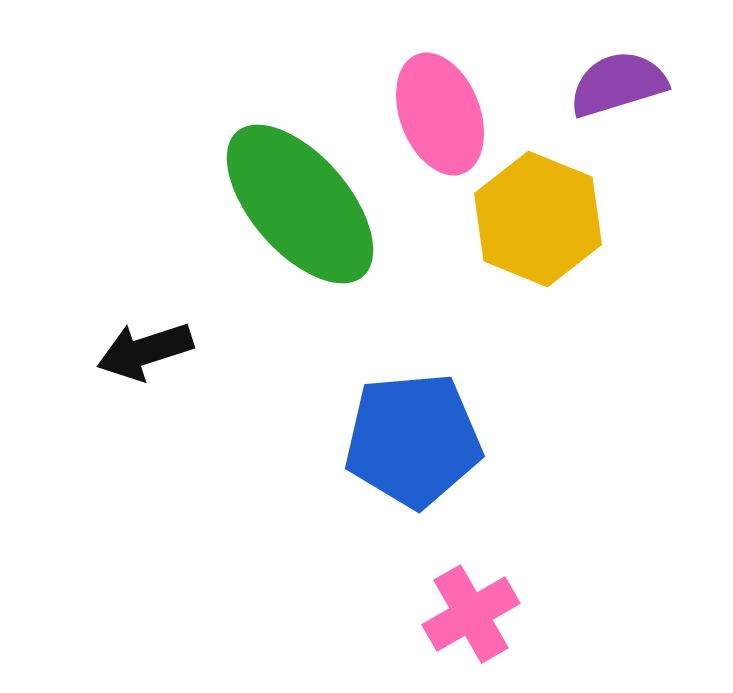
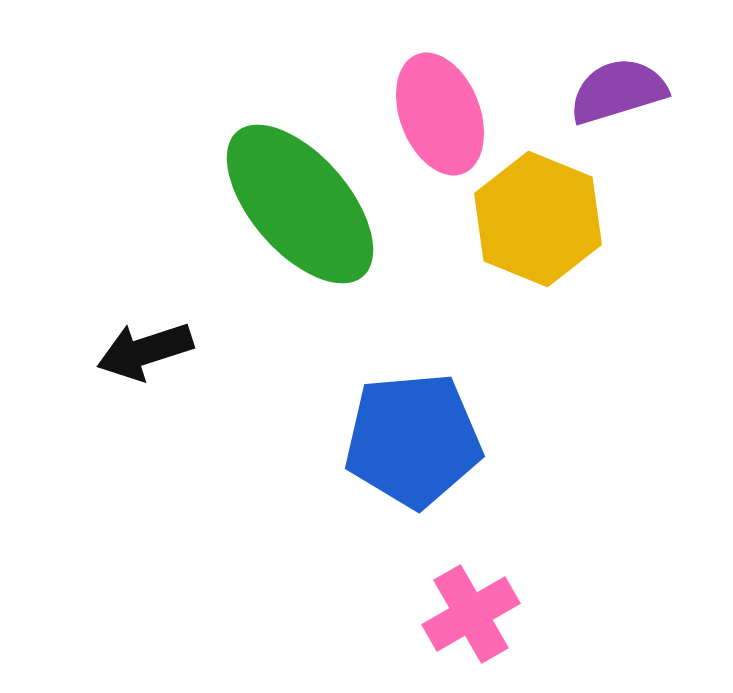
purple semicircle: moved 7 px down
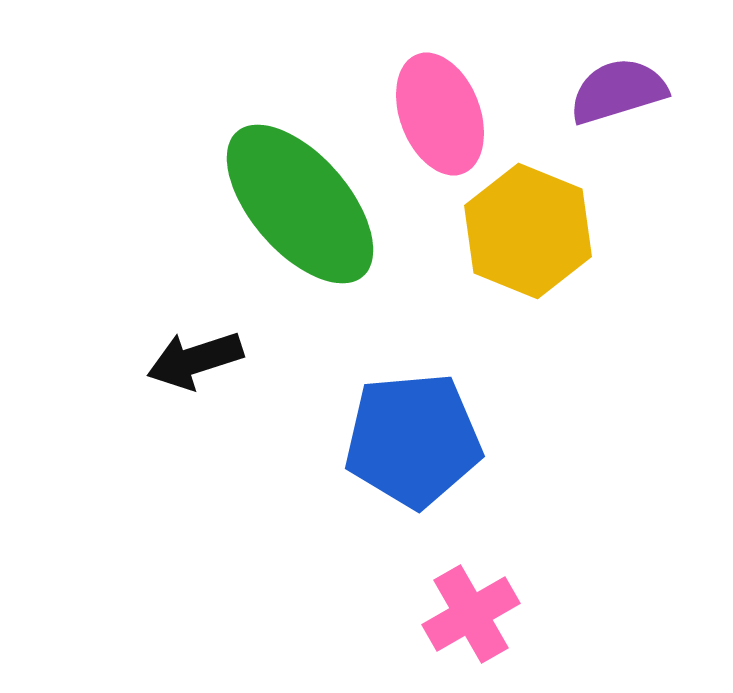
yellow hexagon: moved 10 px left, 12 px down
black arrow: moved 50 px right, 9 px down
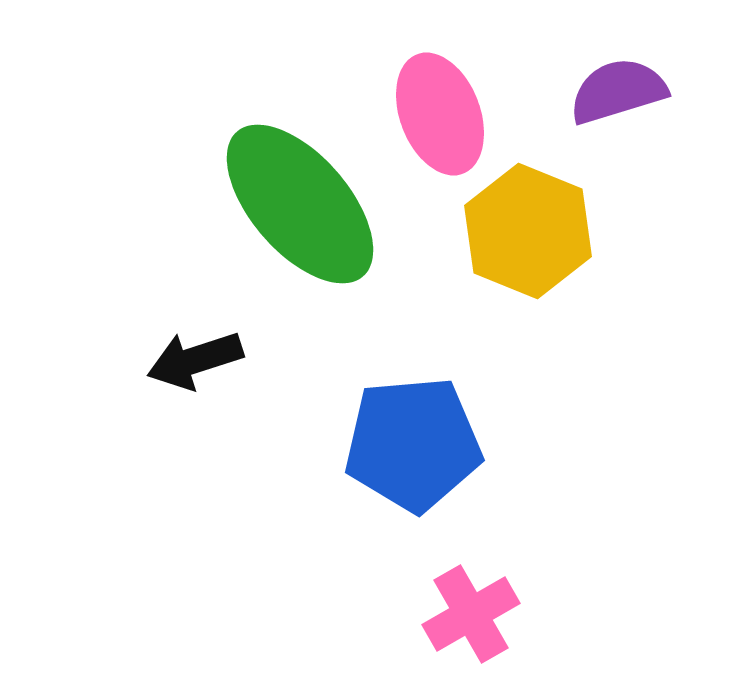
blue pentagon: moved 4 px down
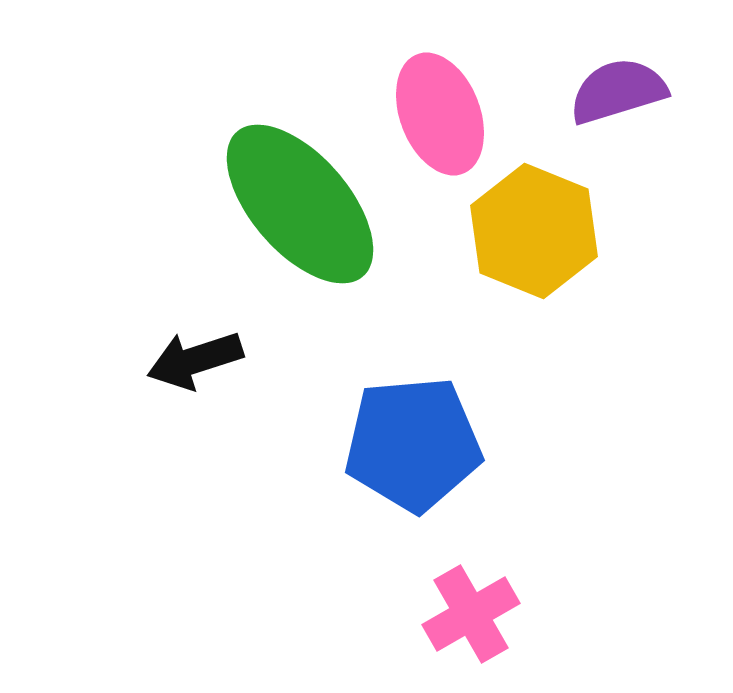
yellow hexagon: moved 6 px right
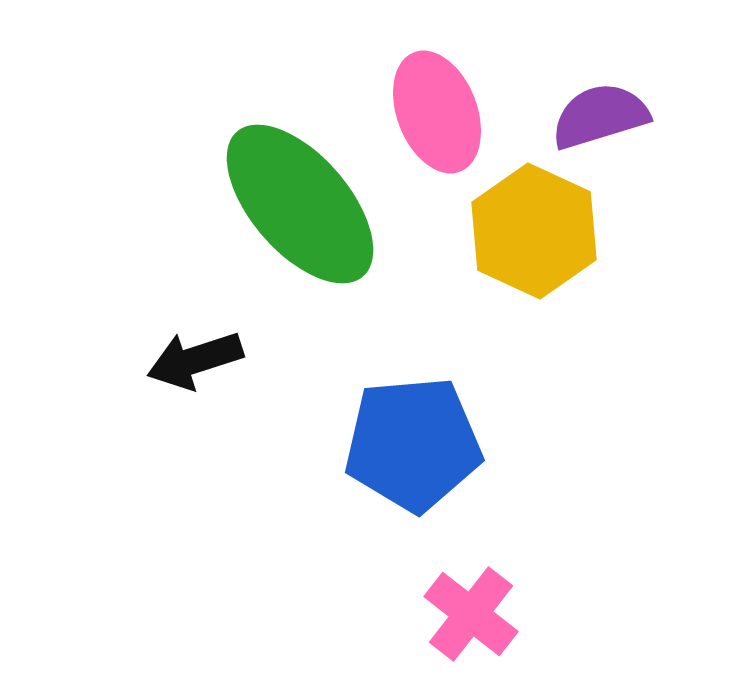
purple semicircle: moved 18 px left, 25 px down
pink ellipse: moved 3 px left, 2 px up
yellow hexagon: rotated 3 degrees clockwise
pink cross: rotated 22 degrees counterclockwise
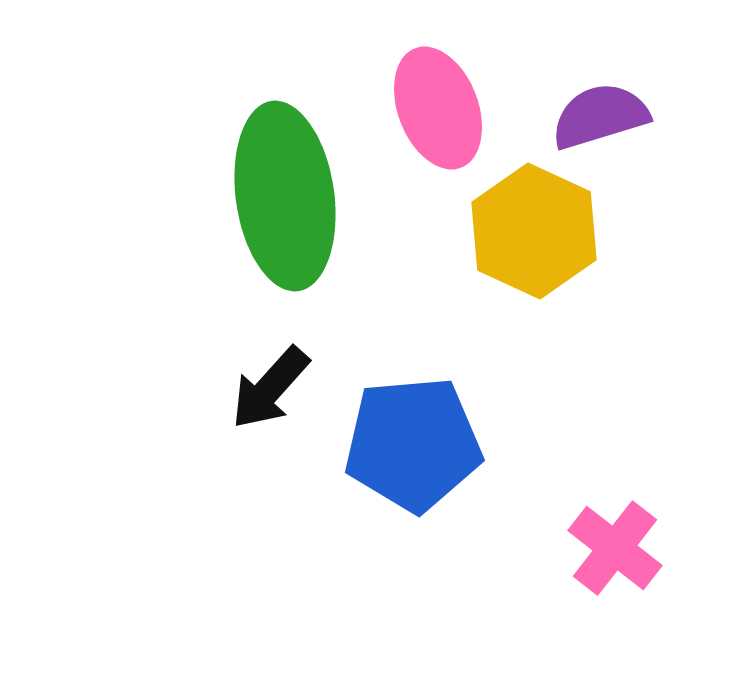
pink ellipse: moved 1 px right, 4 px up
green ellipse: moved 15 px left, 8 px up; rotated 33 degrees clockwise
black arrow: moved 75 px right, 28 px down; rotated 30 degrees counterclockwise
pink cross: moved 144 px right, 66 px up
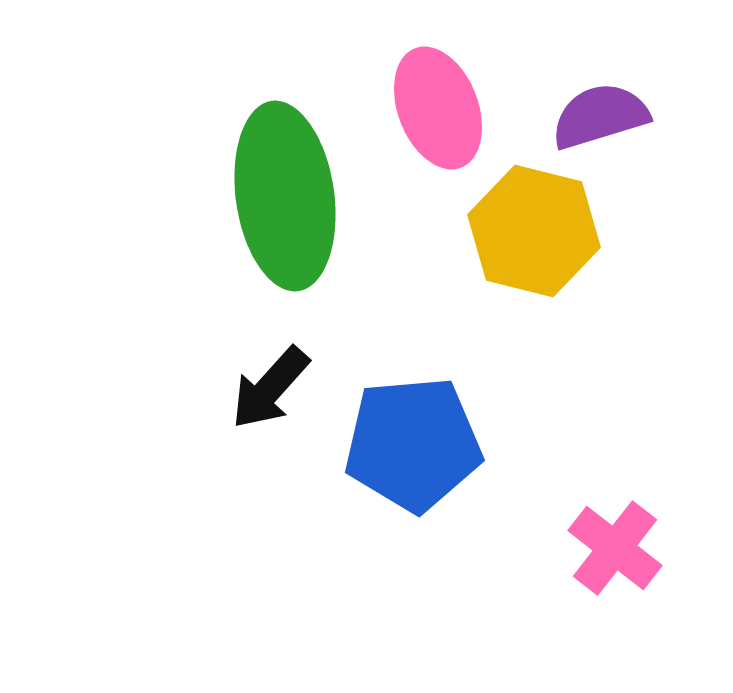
yellow hexagon: rotated 11 degrees counterclockwise
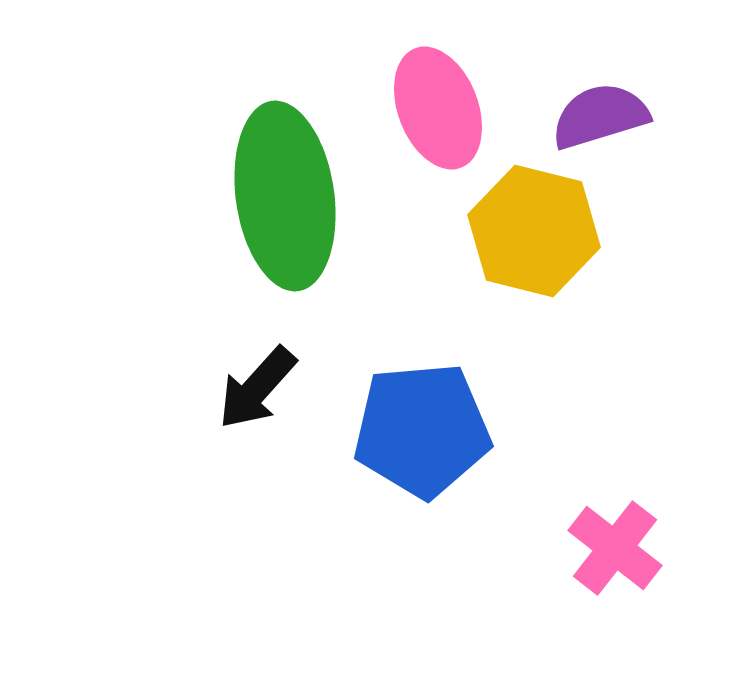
black arrow: moved 13 px left
blue pentagon: moved 9 px right, 14 px up
